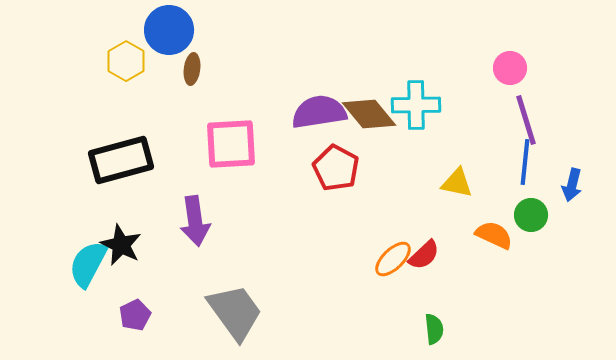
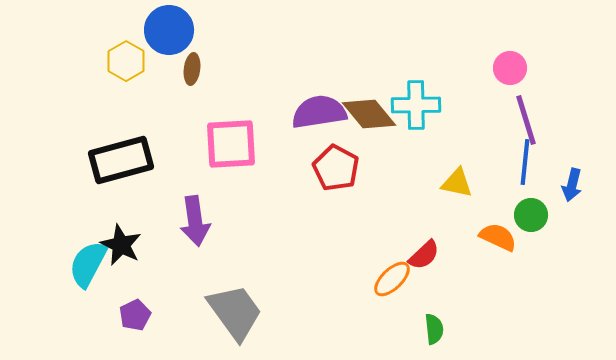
orange semicircle: moved 4 px right, 2 px down
orange ellipse: moved 1 px left, 20 px down
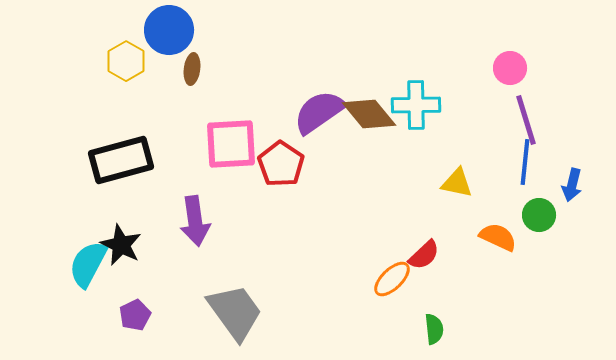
purple semicircle: rotated 26 degrees counterclockwise
red pentagon: moved 55 px left, 4 px up; rotated 6 degrees clockwise
green circle: moved 8 px right
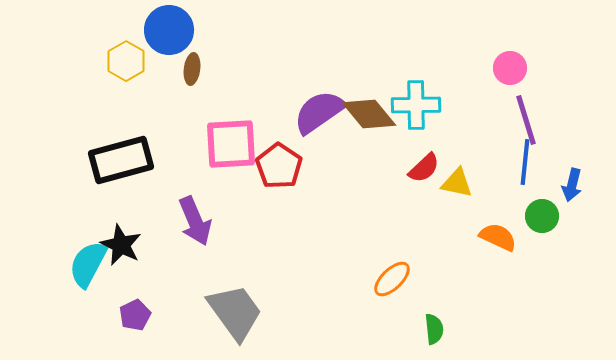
red pentagon: moved 2 px left, 2 px down
green circle: moved 3 px right, 1 px down
purple arrow: rotated 15 degrees counterclockwise
red semicircle: moved 87 px up
